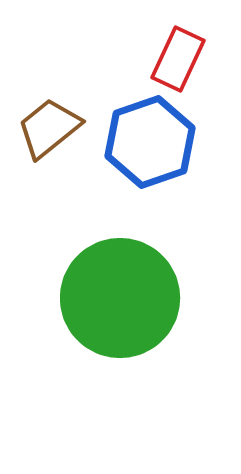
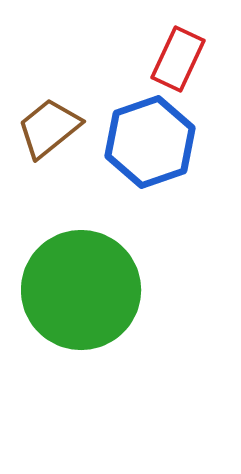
green circle: moved 39 px left, 8 px up
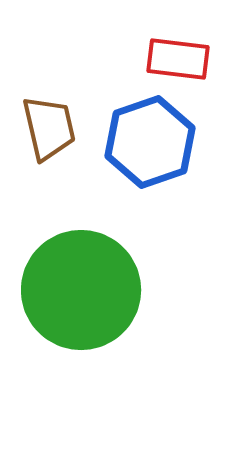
red rectangle: rotated 72 degrees clockwise
brown trapezoid: rotated 116 degrees clockwise
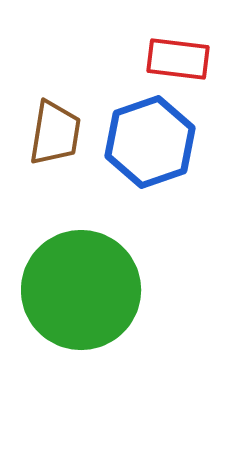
brown trapezoid: moved 6 px right, 5 px down; rotated 22 degrees clockwise
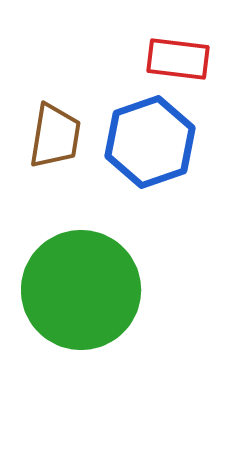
brown trapezoid: moved 3 px down
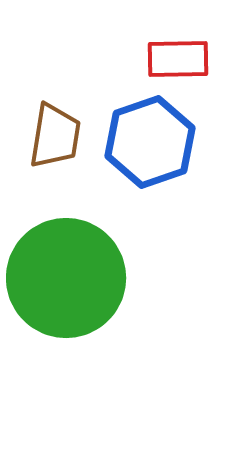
red rectangle: rotated 8 degrees counterclockwise
green circle: moved 15 px left, 12 px up
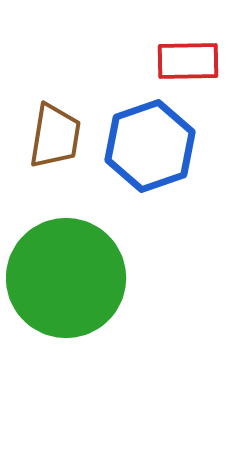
red rectangle: moved 10 px right, 2 px down
blue hexagon: moved 4 px down
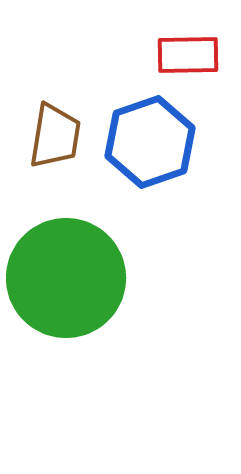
red rectangle: moved 6 px up
blue hexagon: moved 4 px up
